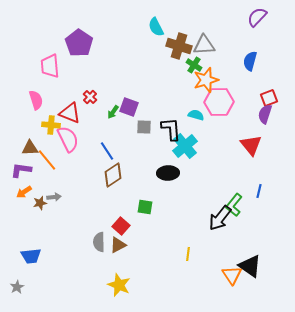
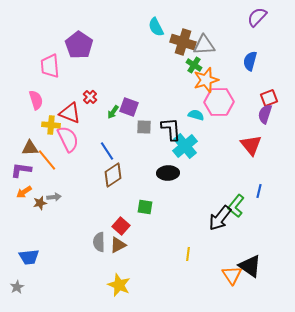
purple pentagon at (79, 43): moved 2 px down
brown cross at (179, 46): moved 4 px right, 4 px up
green L-shape at (234, 205): moved 2 px right, 1 px down
blue trapezoid at (31, 256): moved 2 px left, 1 px down
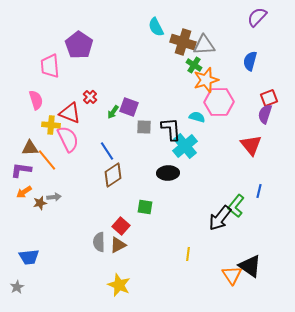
cyan semicircle at (196, 115): moved 1 px right, 2 px down
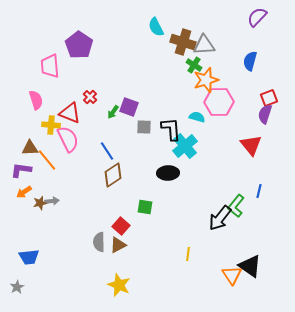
gray arrow at (54, 197): moved 2 px left, 4 px down
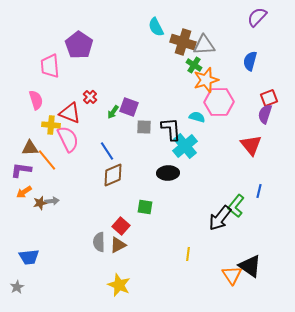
brown diamond at (113, 175): rotated 10 degrees clockwise
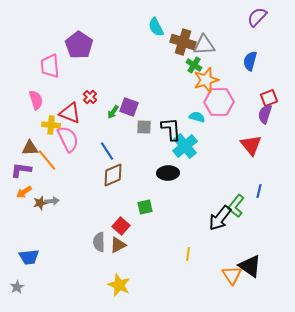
green square at (145, 207): rotated 21 degrees counterclockwise
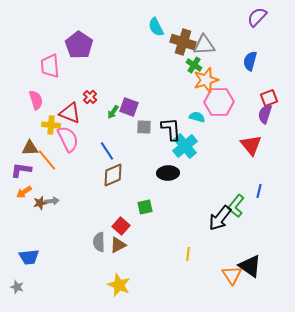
gray star at (17, 287): rotated 24 degrees counterclockwise
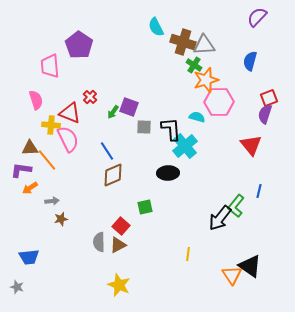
orange arrow at (24, 192): moved 6 px right, 4 px up
brown star at (40, 203): moved 21 px right, 16 px down
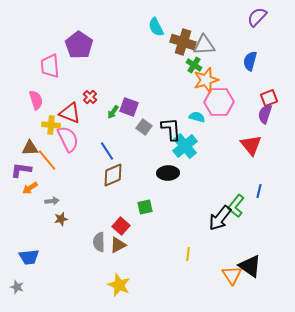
gray square at (144, 127): rotated 35 degrees clockwise
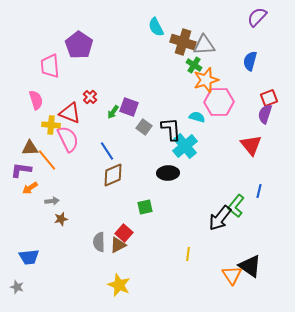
red square at (121, 226): moved 3 px right, 7 px down
